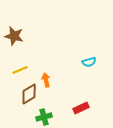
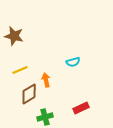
cyan semicircle: moved 16 px left
green cross: moved 1 px right
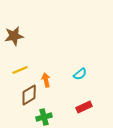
brown star: rotated 24 degrees counterclockwise
cyan semicircle: moved 7 px right, 12 px down; rotated 24 degrees counterclockwise
brown diamond: moved 1 px down
red rectangle: moved 3 px right, 1 px up
green cross: moved 1 px left
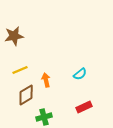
brown diamond: moved 3 px left
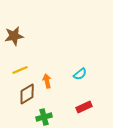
orange arrow: moved 1 px right, 1 px down
brown diamond: moved 1 px right, 1 px up
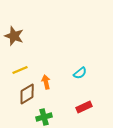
brown star: rotated 30 degrees clockwise
cyan semicircle: moved 1 px up
orange arrow: moved 1 px left, 1 px down
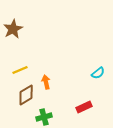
brown star: moved 1 px left, 7 px up; rotated 24 degrees clockwise
cyan semicircle: moved 18 px right
brown diamond: moved 1 px left, 1 px down
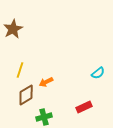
yellow line: rotated 49 degrees counterclockwise
orange arrow: rotated 104 degrees counterclockwise
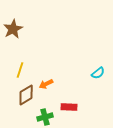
orange arrow: moved 2 px down
red rectangle: moved 15 px left; rotated 28 degrees clockwise
green cross: moved 1 px right
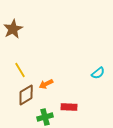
yellow line: rotated 49 degrees counterclockwise
